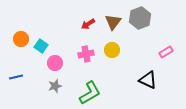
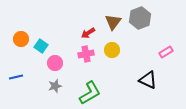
red arrow: moved 9 px down
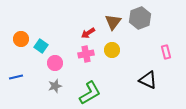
pink rectangle: rotated 72 degrees counterclockwise
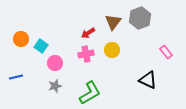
pink rectangle: rotated 24 degrees counterclockwise
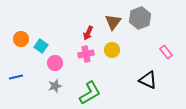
red arrow: rotated 32 degrees counterclockwise
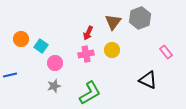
blue line: moved 6 px left, 2 px up
gray star: moved 1 px left
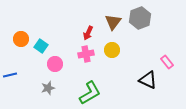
pink rectangle: moved 1 px right, 10 px down
pink circle: moved 1 px down
gray star: moved 6 px left, 2 px down
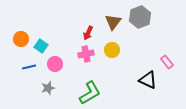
gray hexagon: moved 1 px up
blue line: moved 19 px right, 8 px up
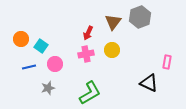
pink rectangle: rotated 48 degrees clockwise
black triangle: moved 1 px right, 3 px down
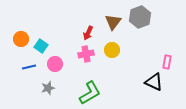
black triangle: moved 5 px right, 1 px up
